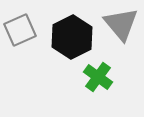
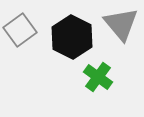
gray square: rotated 12 degrees counterclockwise
black hexagon: rotated 6 degrees counterclockwise
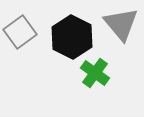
gray square: moved 2 px down
green cross: moved 3 px left, 4 px up
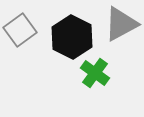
gray triangle: rotated 42 degrees clockwise
gray square: moved 2 px up
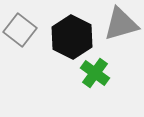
gray triangle: rotated 12 degrees clockwise
gray square: rotated 16 degrees counterclockwise
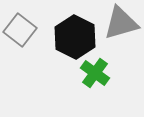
gray triangle: moved 1 px up
black hexagon: moved 3 px right
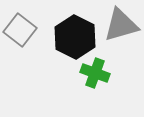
gray triangle: moved 2 px down
green cross: rotated 16 degrees counterclockwise
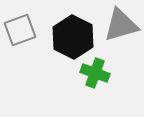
gray square: rotated 32 degrees clockwise
black hexagon: moved 2 px left
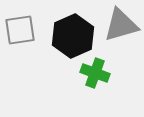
gray square: rotated 12 degrees clockwise
black hexagon: moved 1 px up; rotated 9 degrees clockwise
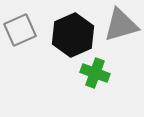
gray square: rotated 16 degrees counterclockwise
black hexagon: moved 1 px up
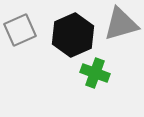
gray triangle: moved 1 px up
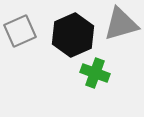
gray square: moved 1 px down
